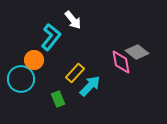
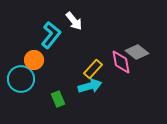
white arrow: moved 1 px right, 1 px down
cyan L-shape: moved 2 px up
yellow rectangle: moved 18 px right, 4 px up
cyan arrow: rotated 30 degrees clockwise
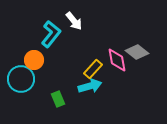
cyan L-shape: moved 1 px up
pink diamond: moved 4 px left, 2 px up
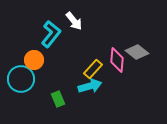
pink diamond: rotated 15 degrees clockwise
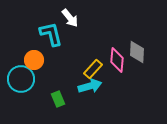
white arrow: moved 4 px left, 3 px up
cyan L-shape: rotated 52 degrees counterclockwise
gray diamond: rotated 55 degrees clockwise
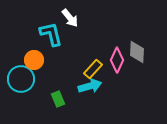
pink diamond: rotated 20 degrees clockwise
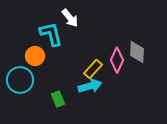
orange circle: moved 1 px right, 4 px up
cyan circle: moved 1 px left, 1 px down
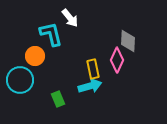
gray diamond: moved 9 px left, 11 px up
yellow rectangle: rotated 54 degrees counterclockwise
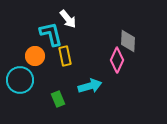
white arrow: moved 2 px left, 1 px down
yellow rectangle: moved 28 px left, 13 px up
